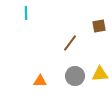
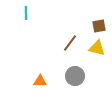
yellow triangle: moved 3 px left, 26 px up; rotated 18 degrees clockwise
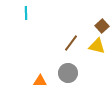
brown square: moved 3 px right; rotated 32 degrees counterclockwise
brown line: moved 1 px right
yellow triangle: moved 2 px up
gray circle: moved 7 px left, 3 px up
